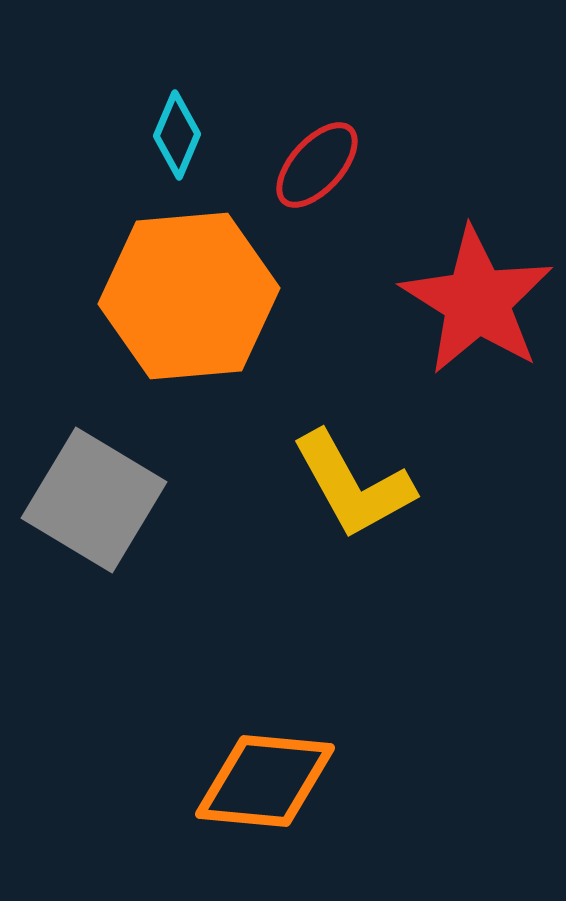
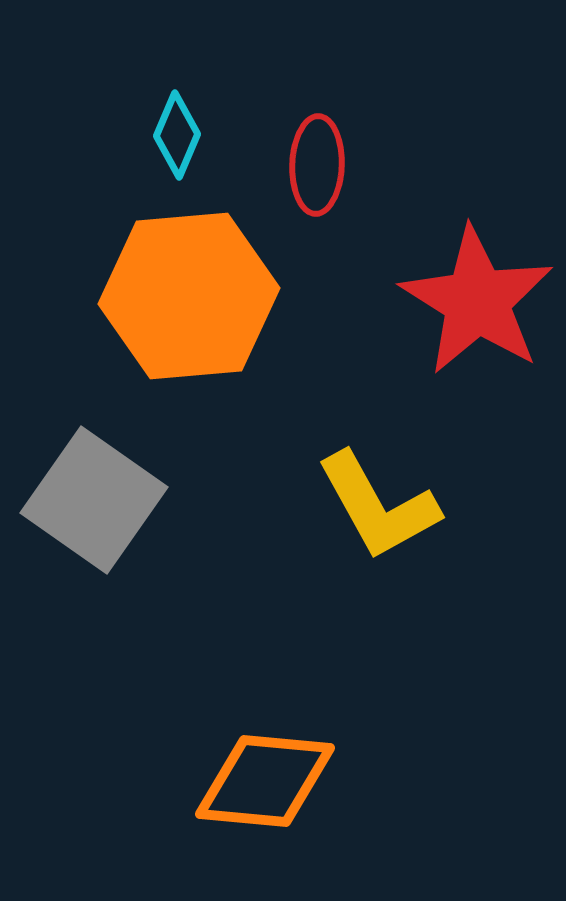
red ellipse: rotated 40 degrees counterclockwise
yellow L-shape: moved 25 px right, 21 px down
gray square: rotated 4 degrees clockwise
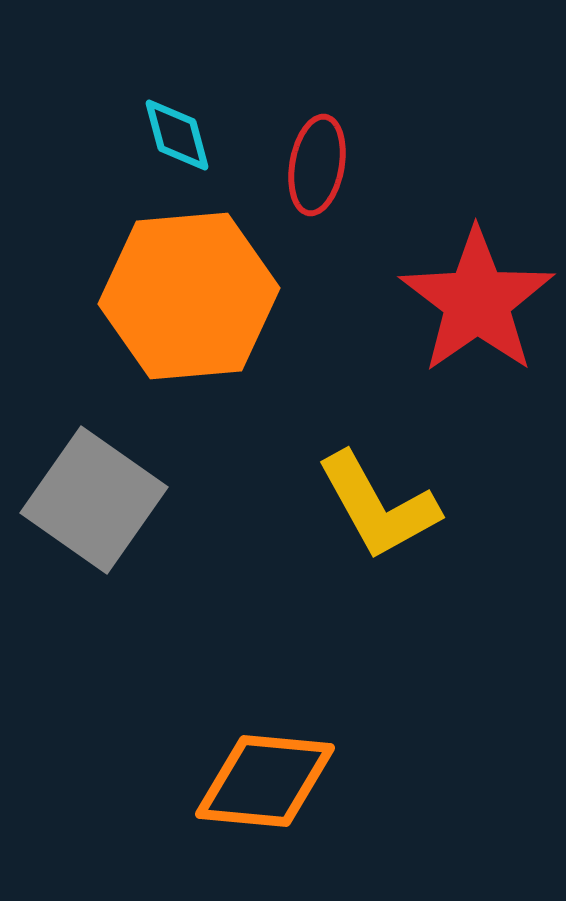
cyan diamond: rotated 38 degrees counterclockwise
red ellipse: rotated 8 degrees clockwise
red star: rotated 5 degrees clockwise
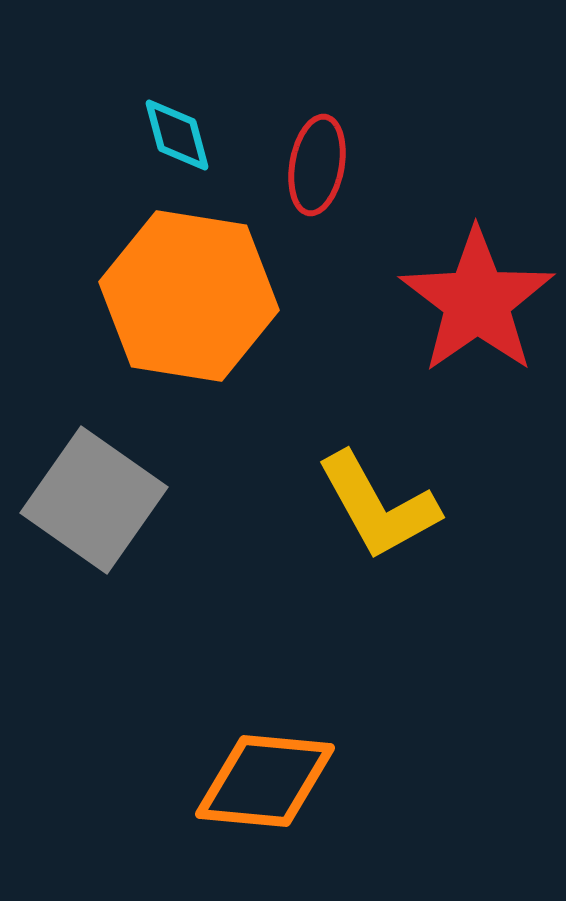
orange hexagon: rotated 14 degrees clockwise
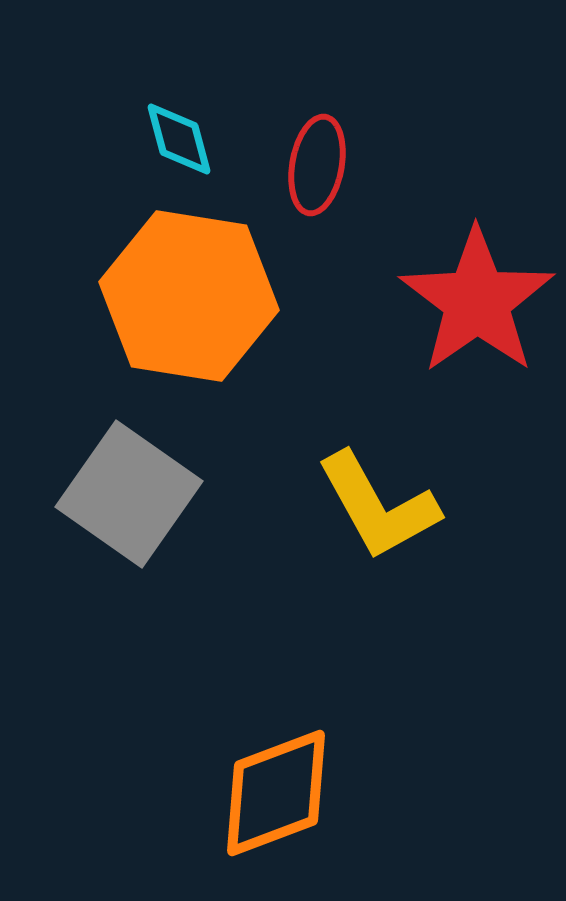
cyan diamond: moved 2 px right, 4 px down
gray square: moved 35 px right, 6 px up
orange diamond: moved 11 px right, 12 px down; rotated 26 degrees counterclockwise
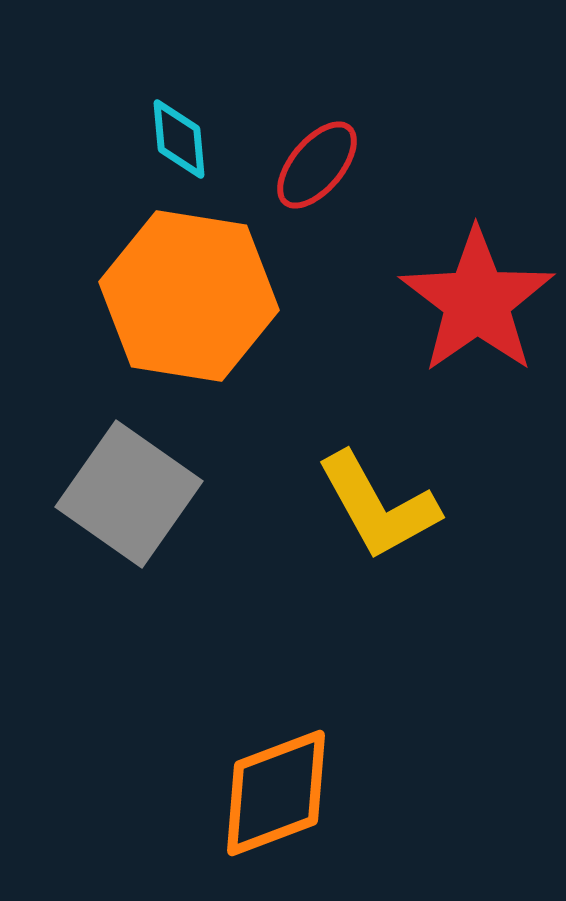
cyan diamond: rotated 10 degrees clockwise
red ellipse: rotated 30 degrees clockwise
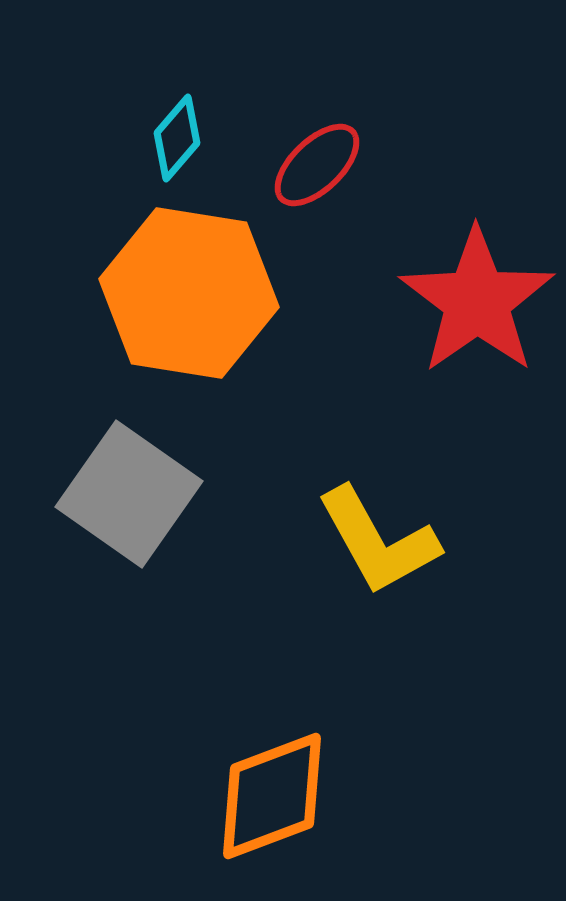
cyan diamond: moved 2 px left, 1 px up; rotated 46 degrees clockwise
red ellipse: rotated 6 degrees clockwise
orange hexagon: moved 3 px up
yellow L-shape: moved 35 px down
orange diamond: moved 4 px left, 3 px down
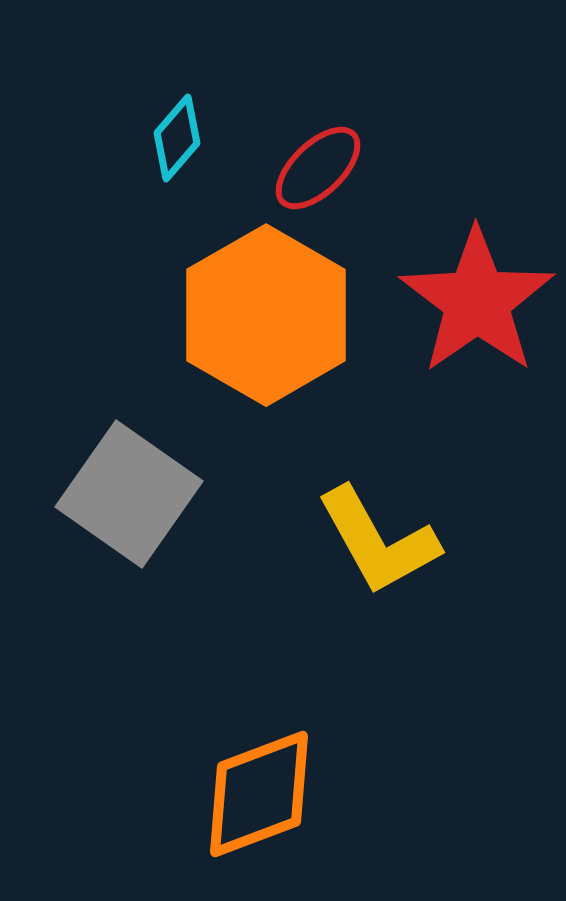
red ellipse: moved 1 px right, 3 px down
orange hexagon: moved 77 px right, 22 px down; rotated 21 degrees clockwise
orange diamond: moved 13 px left, 2 px up
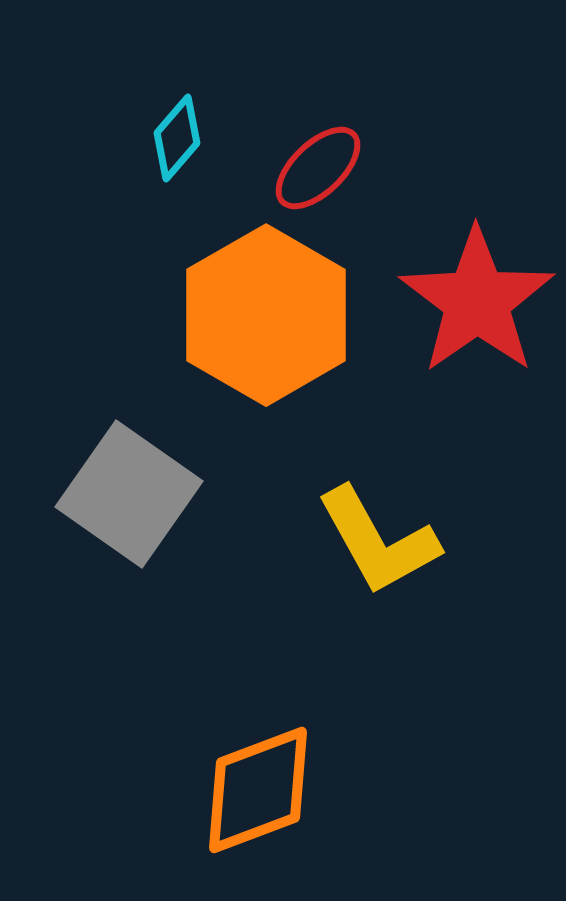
orange diamond: moved 1 px left, 4 px up
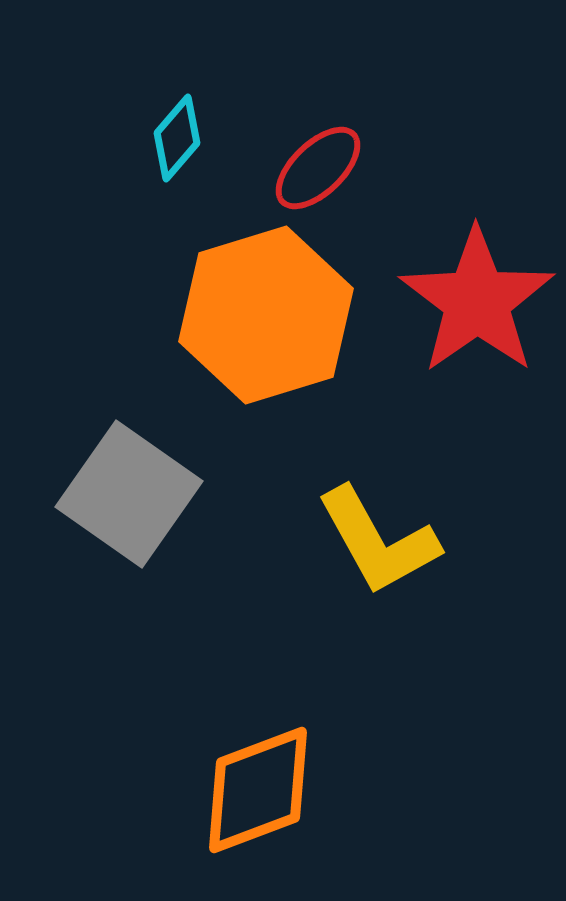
orange hexagon: rotated 13 degrees clockwise
